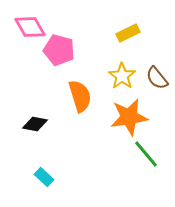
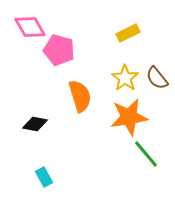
yellow star: moved 3 px right, 2 px down
cyan rectangle: rotated 18 degrees clockwise
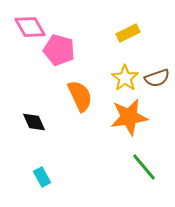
brown semicircle: rotated 70 degrees counterclockwise
orange semicircle: rotated 8 degrees counterclockwise
black diamond: moved 1 px left, 2 px up; rotated 55 degrees clockwise
green line: moved 2 px left, 13 px down
cyan rectangle: moved 2 px left
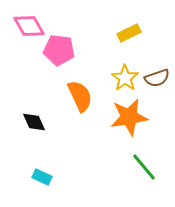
pink diamond: moved 1 px left, 1 px up
yellow rectangle: moved 1 px right
pink pentagon: rotated 8 degrees counterclockwise
cyan rectangle: rotated 36 degrees counterclockwise
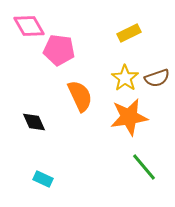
cyan rectangle: moved 1 px right, 2 px down
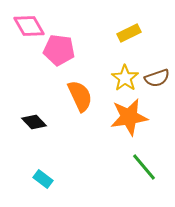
black diamond: rotated 20 degrees counterclockwise
cyan rectangle: rotated 12 degrees clockwise
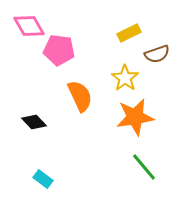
brown semicircle: moved 24 px up
orange star: moved 6 px right
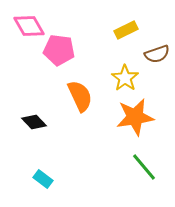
yellow rectangle: moved 3 px left, 3 px up
